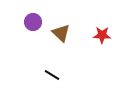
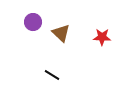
red star: moved 2 px down
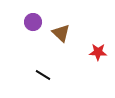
red star: moved 4 px left, 15 px down
black line: moved 9 px left
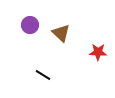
purple circle: moved 3 px left, 3 px down
